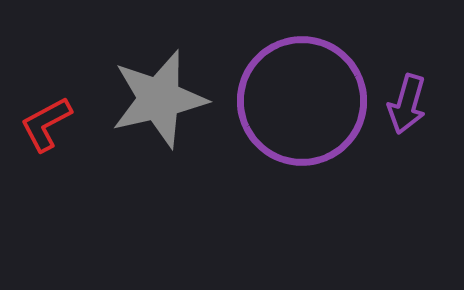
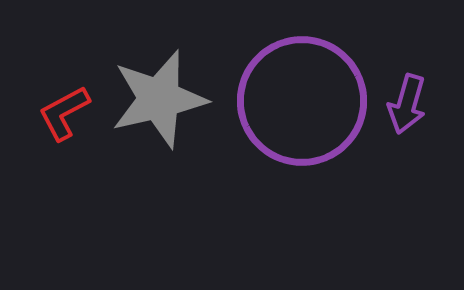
red L-shape: moved 18 px right, 11 px up
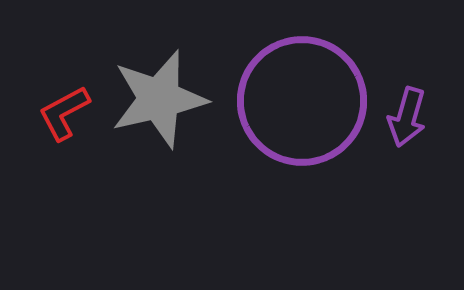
purple arrow: moved 13 px down
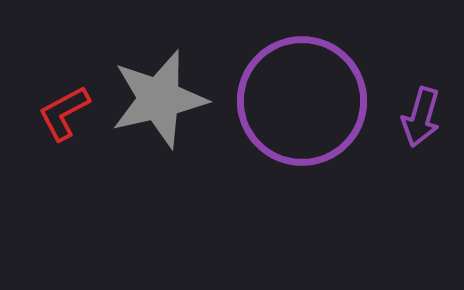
purple arrow: moved 14 px right
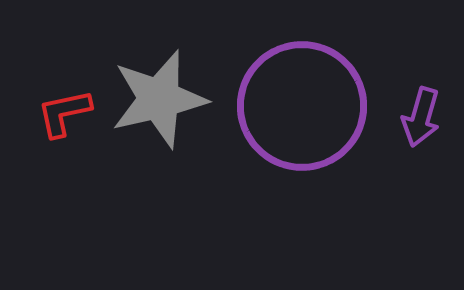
purple circle: moved 5 px down
red L-shape: rotated 16 degrees clockwise
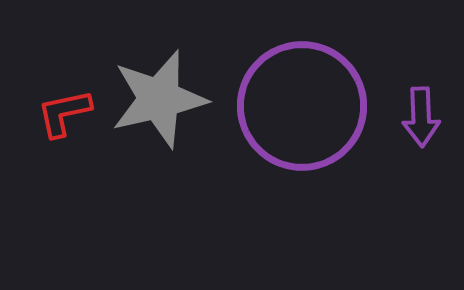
purple arrow: rotated 18 degrees counterclockwise
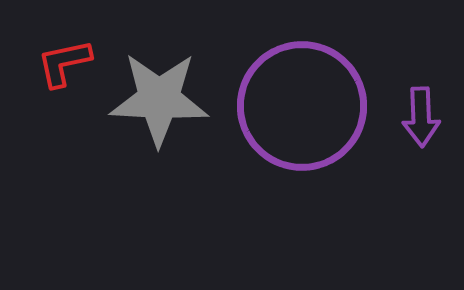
gray star: rotated 16 degrees clockwise
red L-shape: moved 50 px up
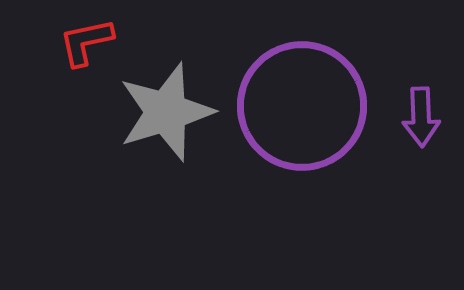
red L-shape: moved 22 px right, 21 px up
gray star: moved 7 px right, 13 px down; rotated 20 degrees counterclockwise
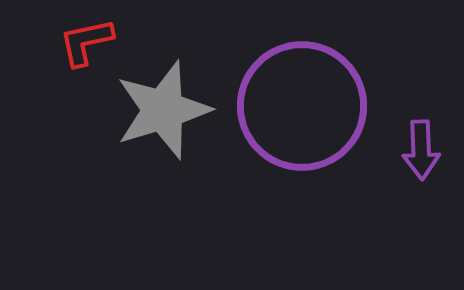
gray star: moved 3 px left, 2 px up
purple arrow: moved 33 px down
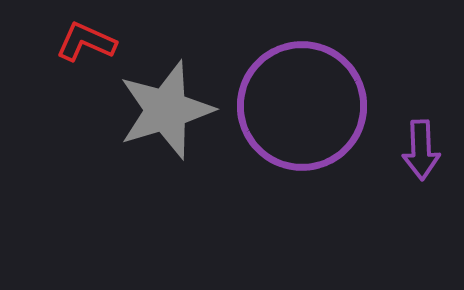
red L-shape: rotated 36 degrees clockwise
gray star: moved 3 px right
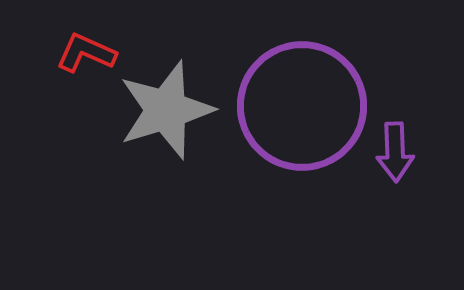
red L-shape: moved 11 px down
purple arrow: moved 26 px left, 2 px down
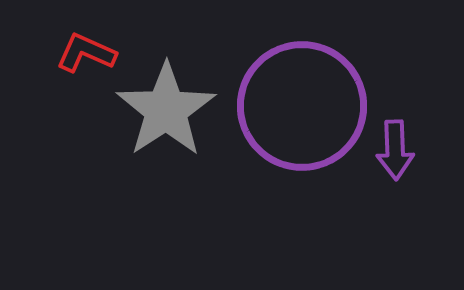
gray star: rotated 16 degrees counterclockwise
purple arrow: moved 2 px up
